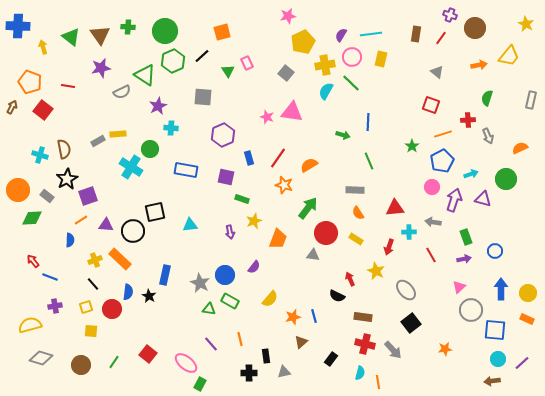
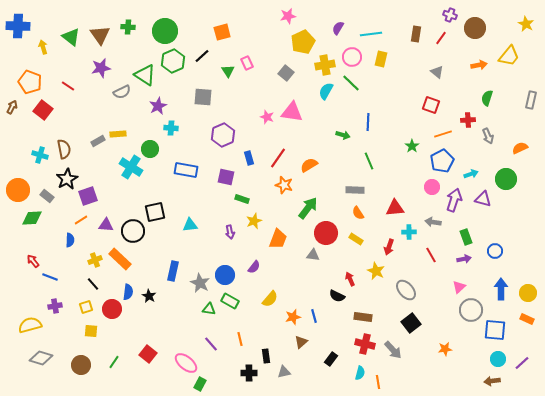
purple semicircle at (341, 35): moved 3 px left, 7 px up
red line at (68, 86): rotated 24 degrees clockwise
blue rectangle at (165, 275): moved 8 px right, 4 px up
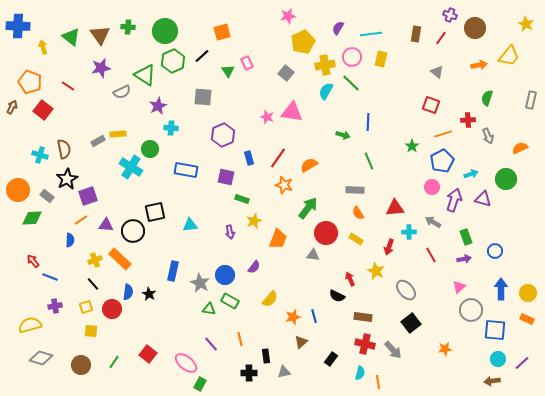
gray arrow at (433, 222): rotated 21 degrees clockwise
black star at (149, 296): moved 2 px up
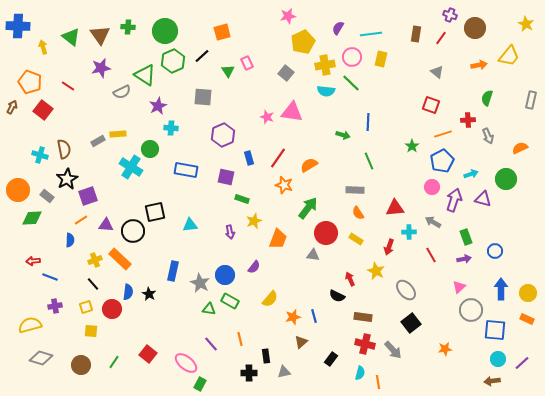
cyan semicircle at (326, 91): rotated 114 degrees counterclockwise
red arrow at (33, 261): rotated 56 degrees counterclockwise
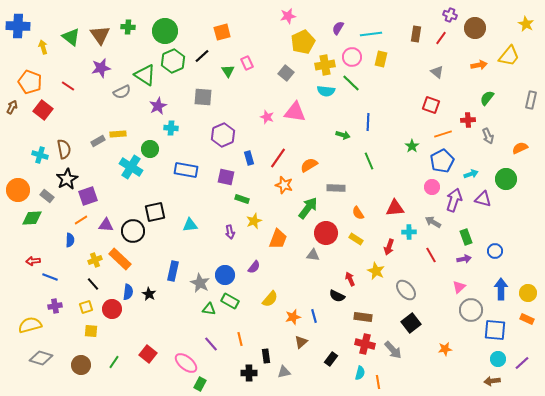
green semicircle at (487, 98): rotated 21 degrees clockwise
pink triangle at (292, 112): moved 3 px right
gray rectangle at (355, 190): moved 19 px left, 2 px up
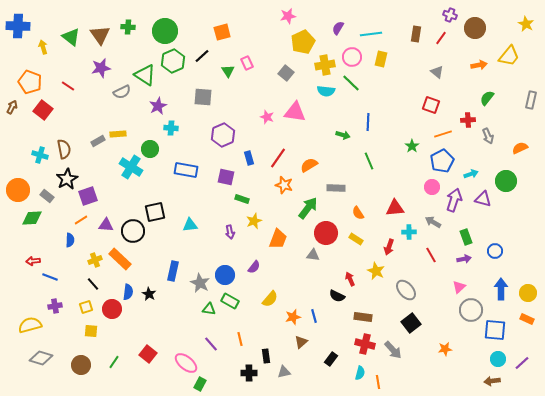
green circle at (506, 179): moved 2 px down
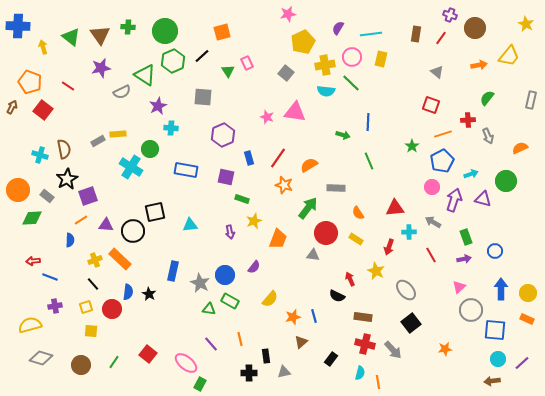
pink star at (288, 16): moved 2 px up
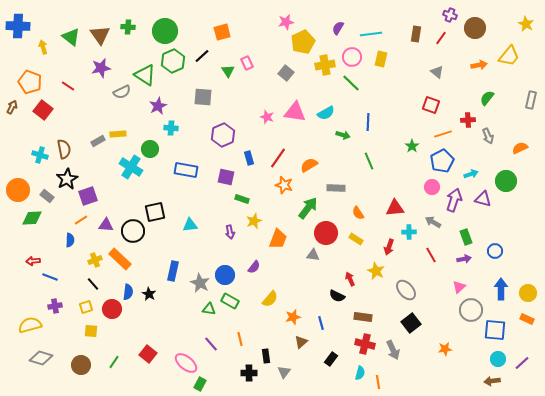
pink star at (288, 14): moved 2 px left, 8 px down
cyan semicircle at (326, 91): moved 22 px down; rotated 36 degrees counterclockwise
blue line at (314, 316): moved 7 px right, 7 px down
gray arrow at (393, 350): rotated 18 degrees clockwise
gray triangle at (284, 372): rotated 40 degrees counterclockwise
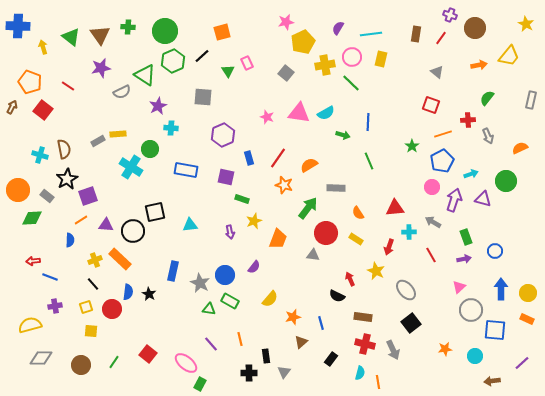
pink triangle at (295, 112): moved 4 px right, 1 px down
gray diamond at (41, 358): rotated 15 degrees counterclockwise
cyan circle at (498, 359): moved 23 px left, 3 px up
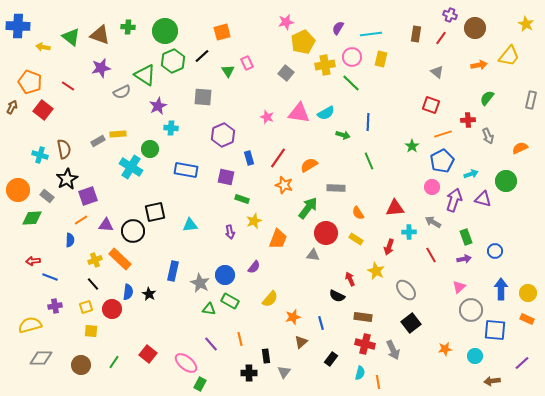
brown triangle at (100, 35): rotated 35 degrees counterclockwise
yellow arrow at (43, 47): rotated 64 degrees counterclockwise
